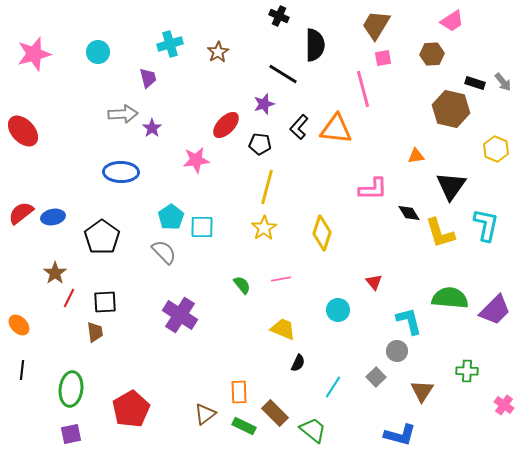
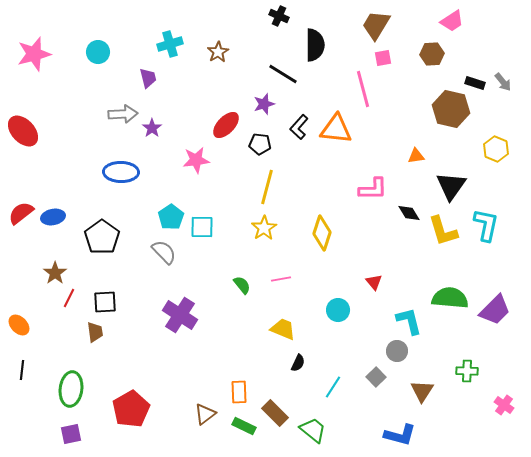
yellow L-shape at (440, 233): moved 3 px right, 2 px up
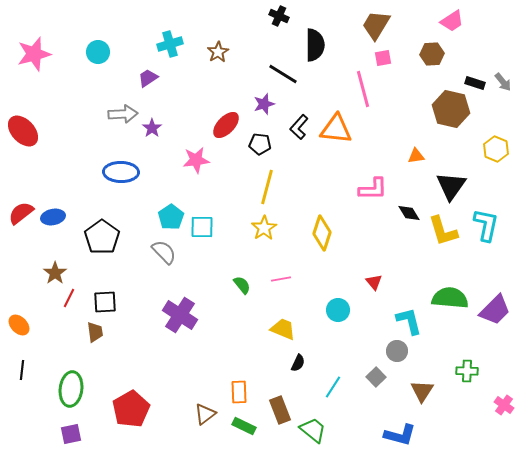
purple trapezoid at (148, 78): rotated 110 degrees counterclockwise
brown rectangle at (275, 413): moved 5 px right, 3 px up; rotated 24 degrees clockwise
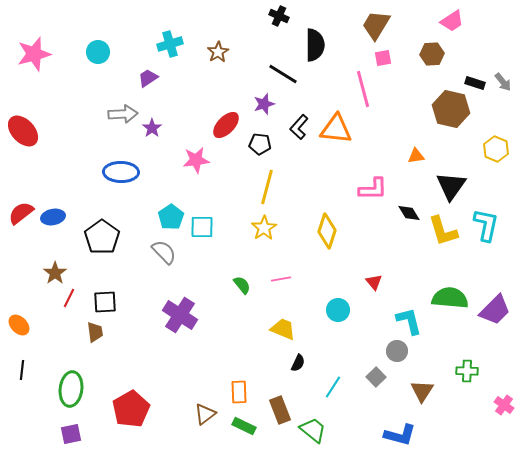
yellow diamond at (322, 233): moved 5 px right, 2 px up
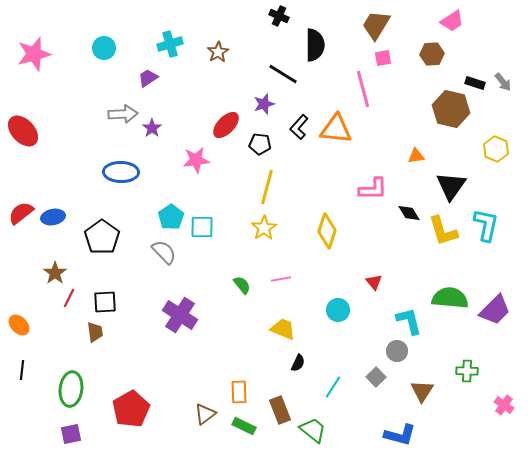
cyan circle at (98, 52): moved 6 px right, 4 px up
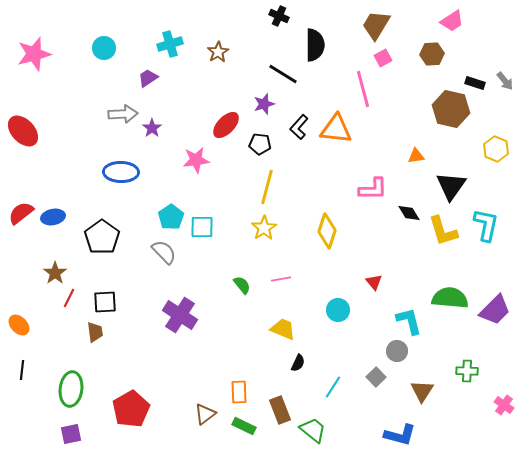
pink square at (383, 58): rotated 18 degrees counterclockwise
gray arrow at (503, 82): moved 2 px right, 1 px up
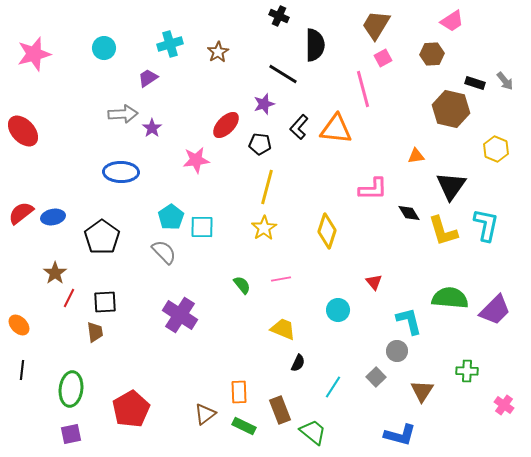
green trapezoid at (313, 430): moved 2 px down
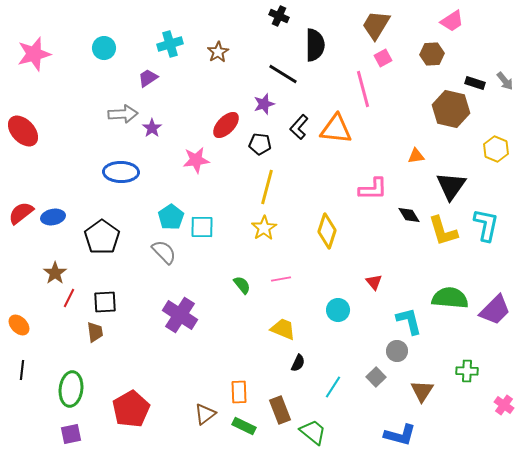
black diamond at (409, 213): moved 2 px down
